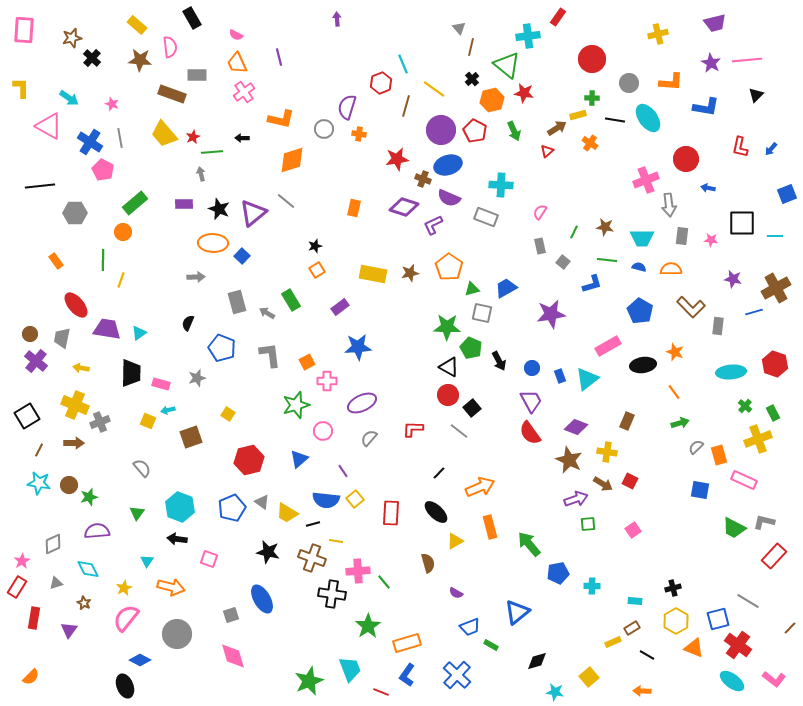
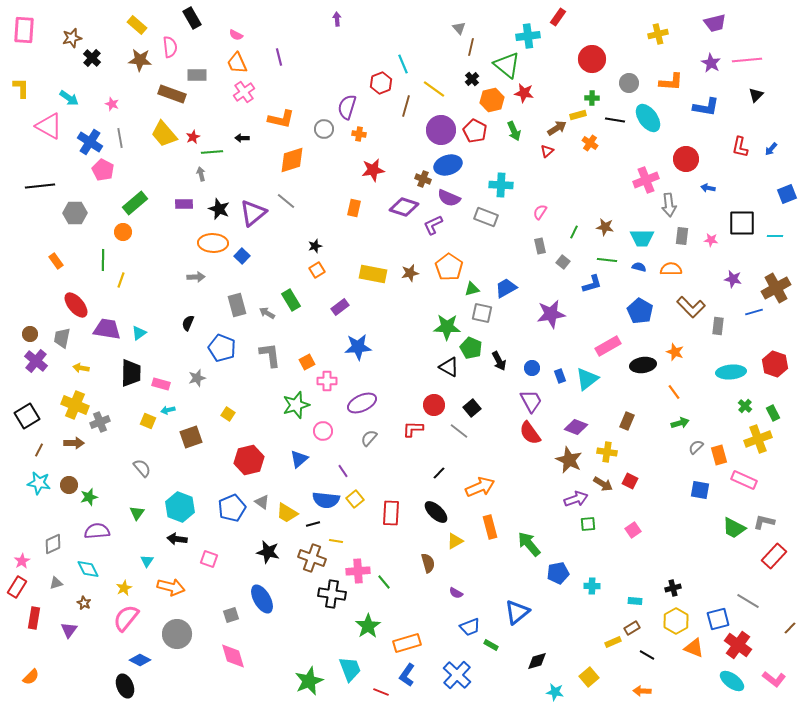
red star at (397, 159): moved 24 px left, 11 px down
gray rectangle at (237, 302): moved 3 px down
red circle at (448, 395): moved 14 px left, 10 px down
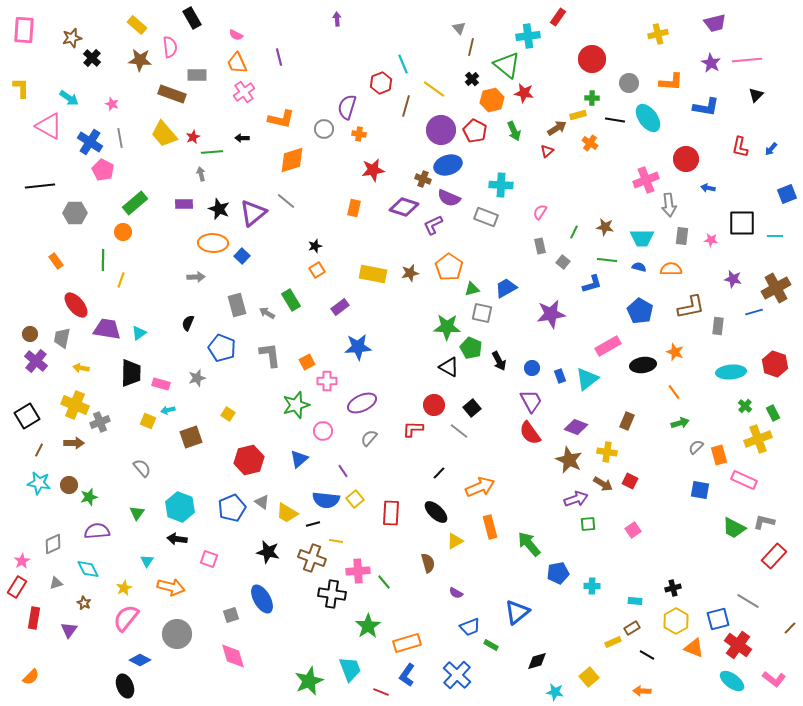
brown L-shape at (691, 307): rotated 56 degrees counterclockwise
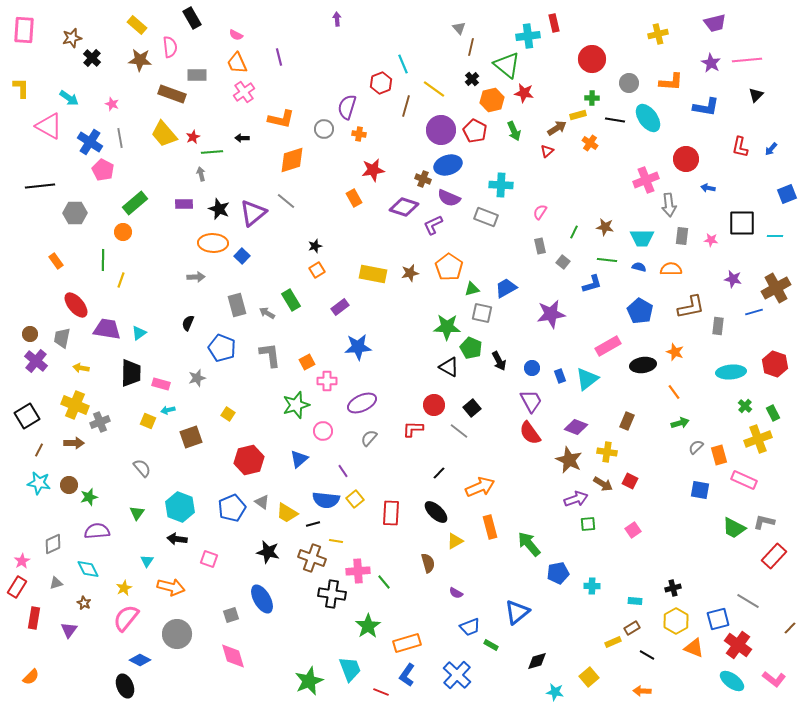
red rectangle at (558, 17): moved 4 px left, 6 px down; rotated 48 degrees counterclockwise
orange rectangle at (354, 208): moved 10 px up; rotated 42 degrees counterclockwise
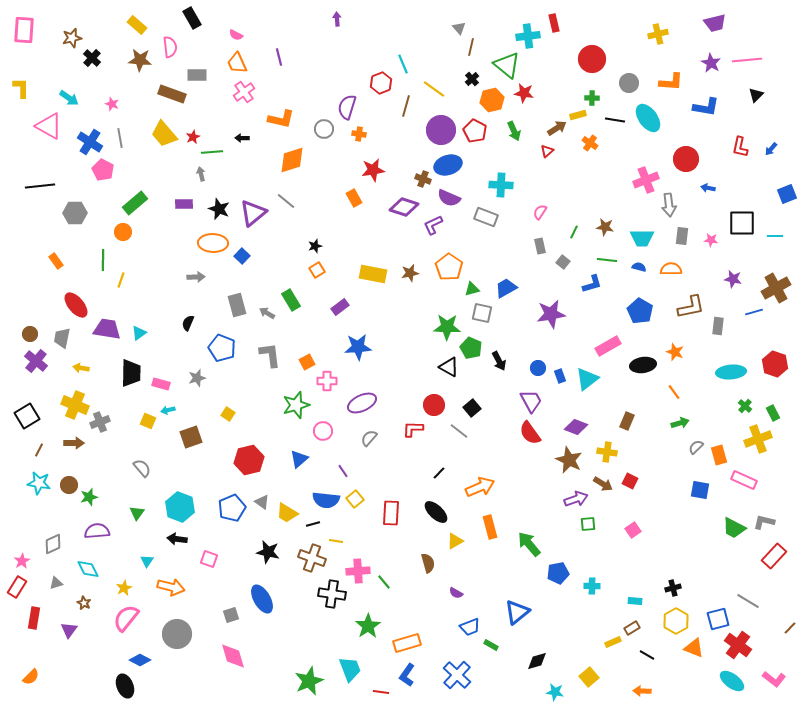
blue circle at (532, 368): moved 6 px right
red line at (381, 692): rotated 14 degrees counterclockwise
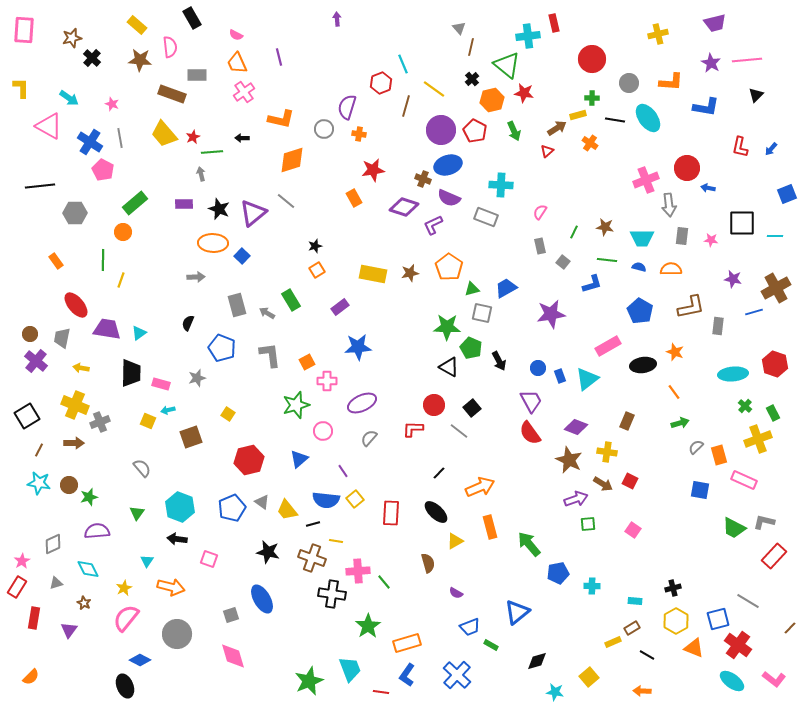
red circle at (686, 159): moved 1 px right, 9 px down
cyan ellipse at (731, 372): moved 2 px right, 2 px down
yellow trapezoid at (287, 513): moved 3 px up; rotated 20 degrees clockwise
pink square at (633, 530): rotated 21 degrees counterclockwise
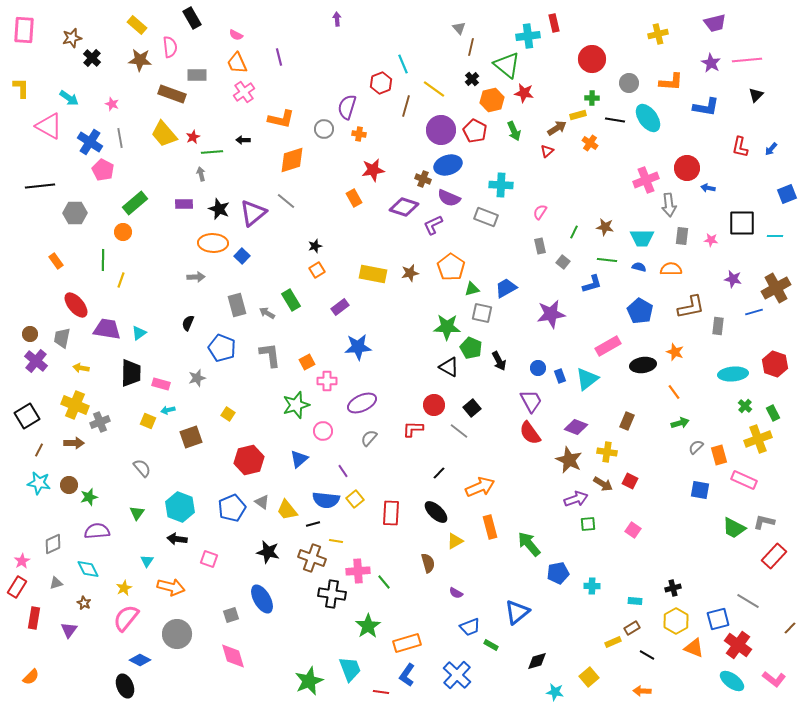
black arrow at (242, 138): moved 1 px right, 2 px down
orange pentagon at (449, 267): moved 2 px right
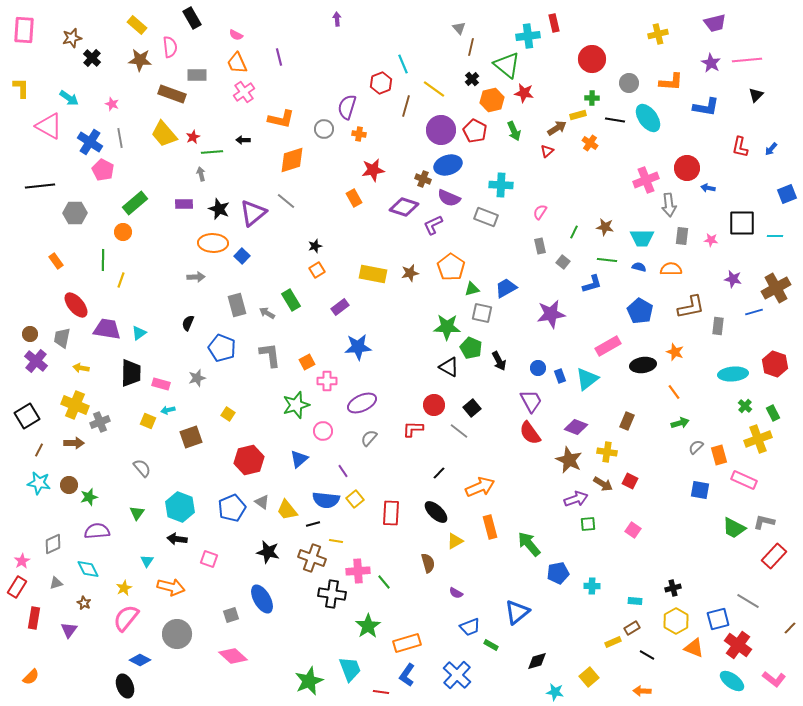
pink diamond at (233, 656): rotated 32 degrees counterclockwise
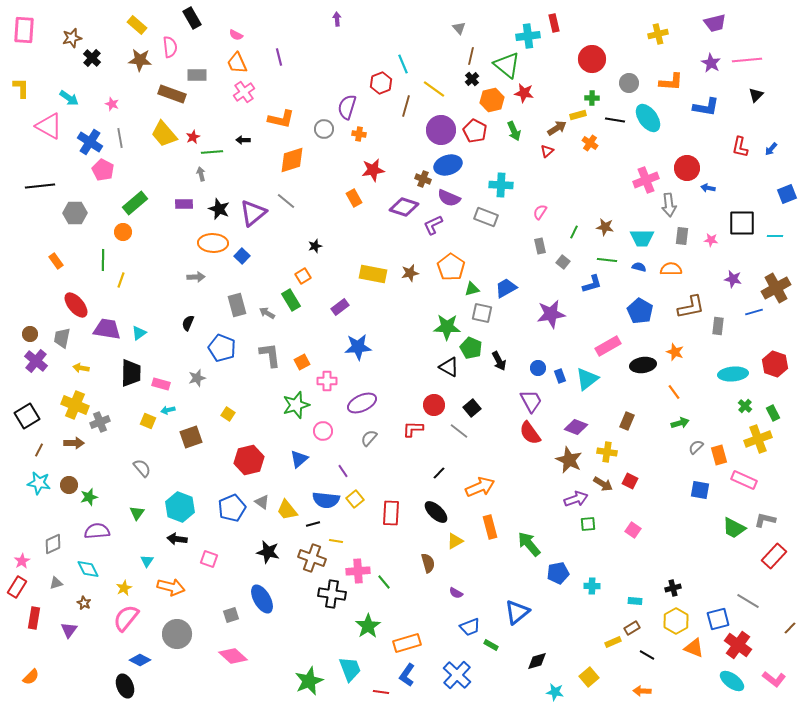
brown line at (471, 47): moved 9 px down
orange square at (317, 270): moved 14 px left, 6 px down
orange square at (307, 362): moved 5 px left
gray L-shape at (764, 522): moved 1 px right, 2 px up
